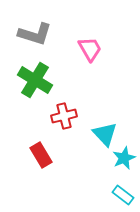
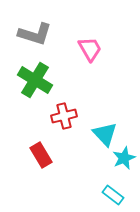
cyan rectangle: moved 10 px left
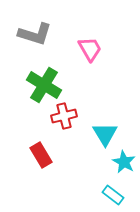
green cross: moved 9 px right, 5 px down
cyan triangle: rotated 12 degrees clockwise
cyan star: moved 4 px down; rotated 20 degrees counterclockwise
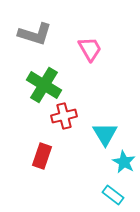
red rectangle: moved 1 px right, 1 px down; rotated 50 degrees clockwise
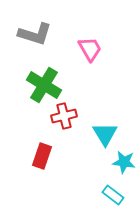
cyan star: rotated 20 degrees counterclockwise
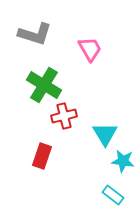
cyan star: moved 1 px left, 1 px up
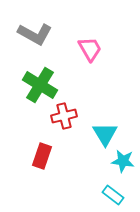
gray L-shape: rotated 12 degrees clockwise
green cross: moved 4 px left
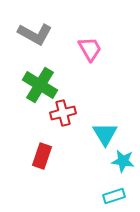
red cross: moved 1 px left, 3 px up
cyan rectangle: moved 1 px right, 1 px down; rotated 55 degrees counterclockwise
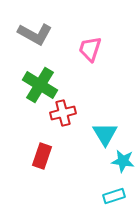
pink trapezoid: rotated 132 degrees counterclockwise
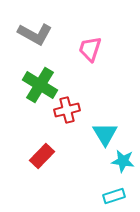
red cross: moved 4 px right, 3 px up
red rectangle: rotated 25 degrees clockwise
